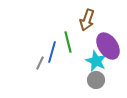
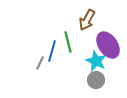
brown arrow: rotated 10 degrees clockwise
purple ellipse: moved 1 px up
blue line: moved 1 px up
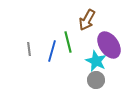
purple ellipse: moved 1 px right
gray line: moved 11 px left, 14 px up; rotated 32 degrees counterclockwise
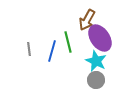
purple ellipse: moved 9 px left, 7 px up
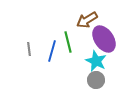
brown arrow: rotated 30 degrees clockwise
purple ellipse: moved 4 px right, 1 px down
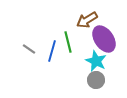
gray line: rotated 48 degrees counterclockwise
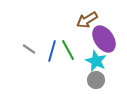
green line: moved 8 px down; rotated 15 degrees counterclockwise
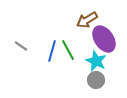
gray line: moved 8 px left, 3 px up
